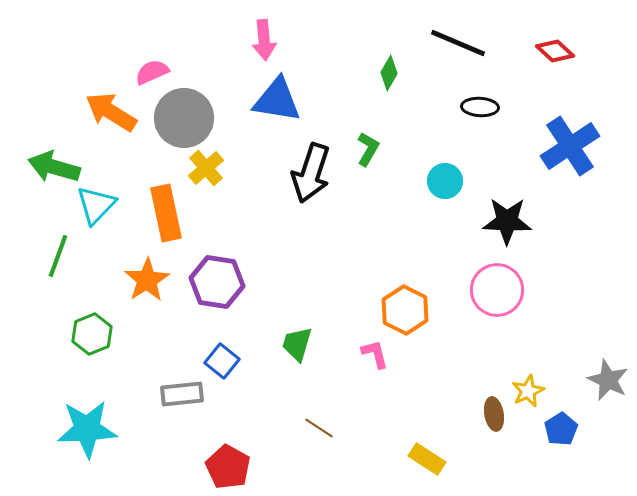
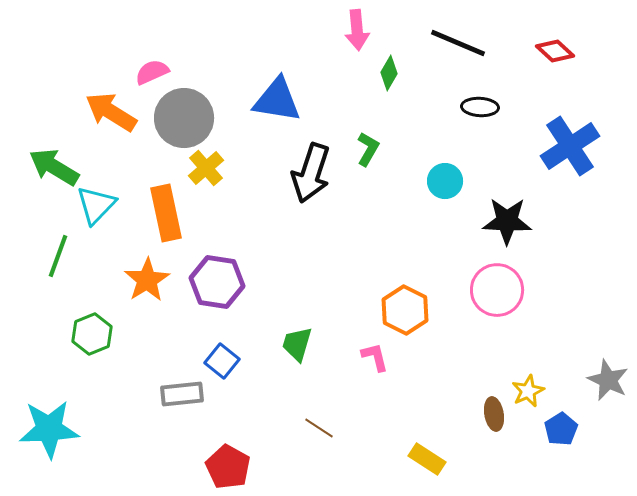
pink arrow: moved 93 px right, 10 px up
green arrow: rotated 15 degrees clockwise
pink L-shape: moved 3 px down
cyan star: moved 38 px left
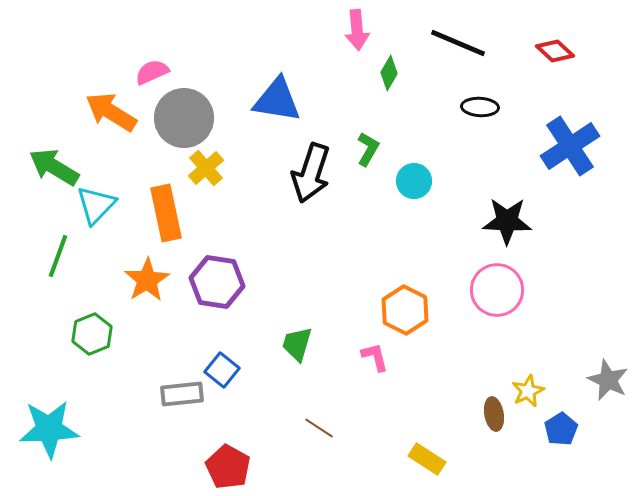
cyan circle: moved 31 px left
blue square: moved 9 px down
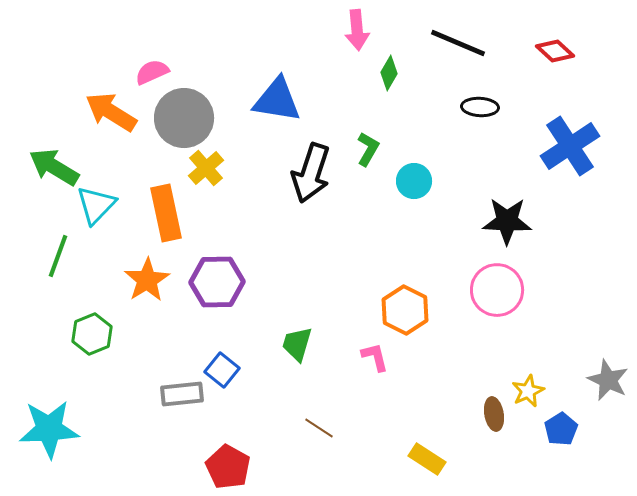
purple hexagon: rotated 10 degrees counterclockwise
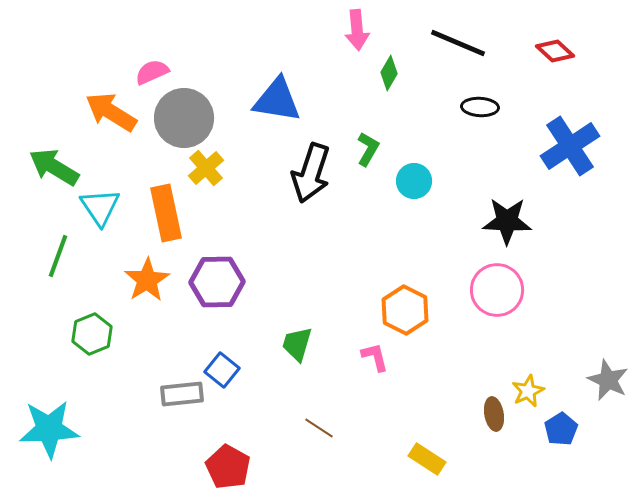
cyan triangle: moved 4 px right, 2 px down; rotated 18 degrees counterclockwise
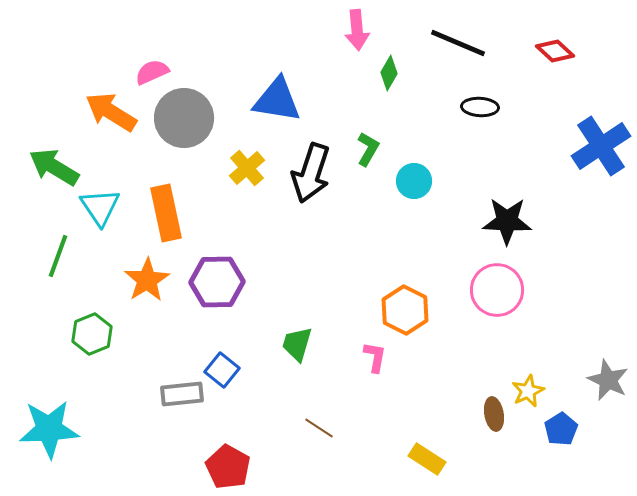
blue cross: moved 31 px right
yellow cross: moved 41 px right
pink L-shape: rotated 24 degrees clockwise
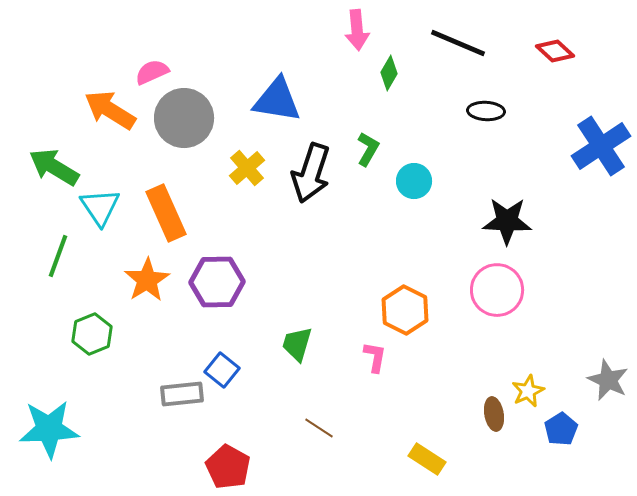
black ellipse: moved 6 px right, 4 px down
orange arrow: moved 1 px left, 2 px up
orange rectangle: rotated 12 degrees counterclockwise
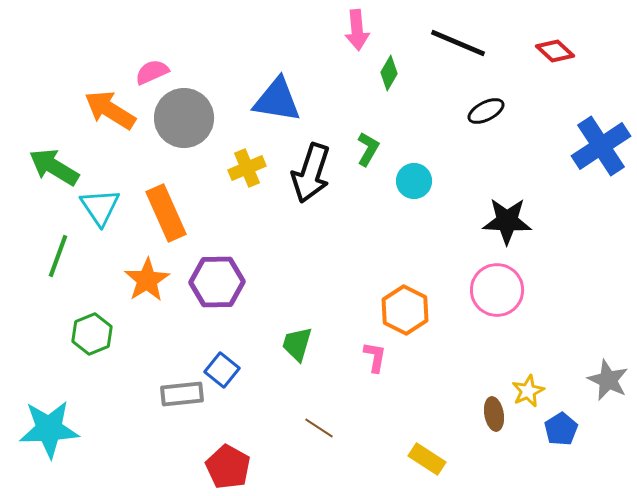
black ellipse: rotated 30 degrees counterclockwise
yellow cross: rotated 18 degrees clockwise
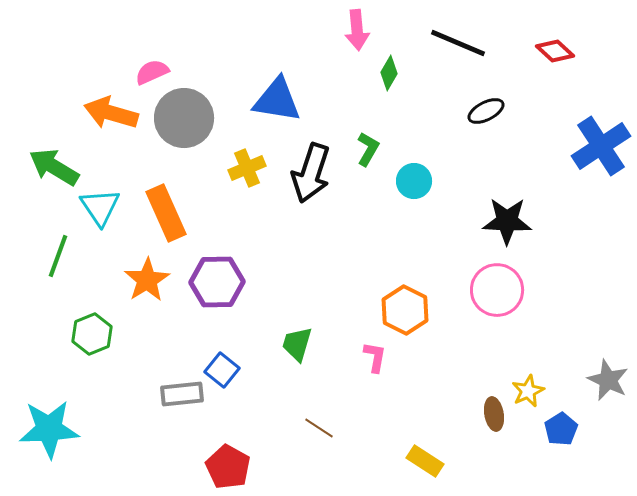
orange arrow: moved 1 px right, 3 px down; rotated 16 degrees counterclockwise
yellow rectangle: moved 2 px left, 2 px down
